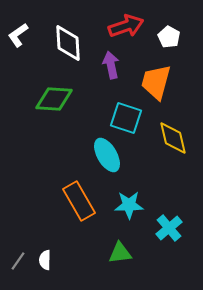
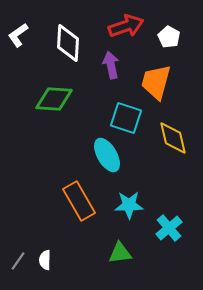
white diamond: rotated 6 degrees clockwise
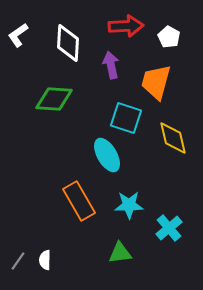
red arrow: rotated 16 degrees clockwise
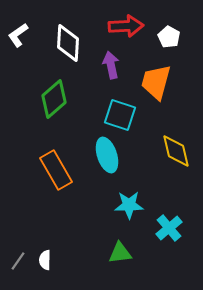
green diamond: rotated 45 degrees counterclockwise
cyan square: moved 6 px left, 3 px up
yellow diamond: moved 3 px right, 13 px down
cyan ellipse: rotated 12 degrees clockwise
orange rectangle: moved 23 px left, 31 px up
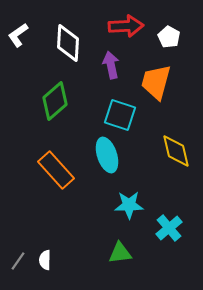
green diamond: moved 1 px right, 2 px down
orange rectangle: rotated 12 degrees counterclockwise
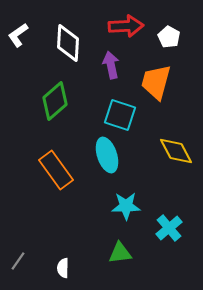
yellow diamond: rotated 15 degrees counterclockwise
orange rectangle: rotated 6 degrees clockwise
cyan star: moved 3 px left, 1 px down
white semicircle: moved 18 px right, 8 px down
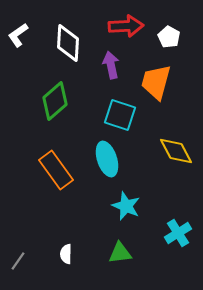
cyan ellipse: moved 4 px down
cyan star: rotated 24 degrees clockwise
cyan cross: moved 9 px right, 5 px down; rotated 8 degrees clockwise
white semicircle: moved 3 px right, 14 px up
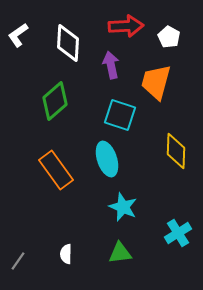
yellow diamond: rotated 30 degrees clockwise
cyan star: moved 3 px left, 1 px down
